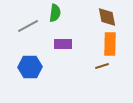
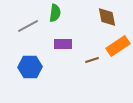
orange rectangle: moved 8 px right, 2 px down; rotated 55 degrees clockwise
brown line: moved 10 px left, 6 px up
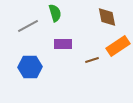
green semicircle: rotated 24 degrees counterclockwise
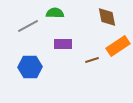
green semicircle: rotated 72 degrees counterclockwise
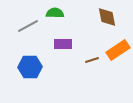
orange rectangle: moved 4 px down
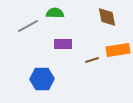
orange rectangle: rotated 25 degrees clockwise
blue hexagon: moved 12 px right, 12 px down
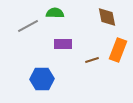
orange rectangle: rotated 60 degrees counterclockwise
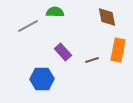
green semicircle: moved 1 px up
purple rectangle: moved 8 px down; rotated 48 degrees clockwise
orange rectangle: rotated 10 degrees counterclockwise
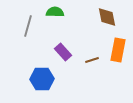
gray line: rotated 45 degrees counterclockwise
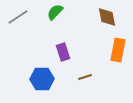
green semicircle: rotated 48 degrees counterclockwise
gray line: moved 10 px left, 9 px up; rotated 40 degrees clockwise
purple rectangle: rotated 24 degrees clockwise
brown line: moved 7 px left, 17 px down
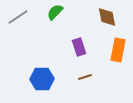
purple rectangle: moved 16 px right, 5 px up
